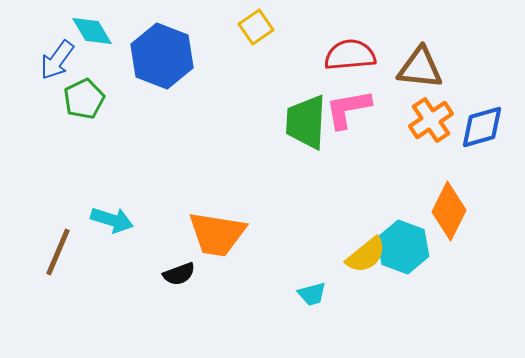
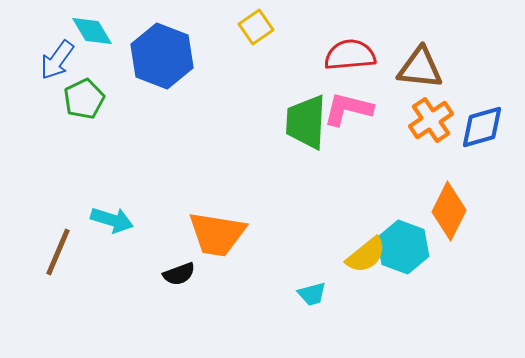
pink L-shape: rotated 24 degrees clockwise
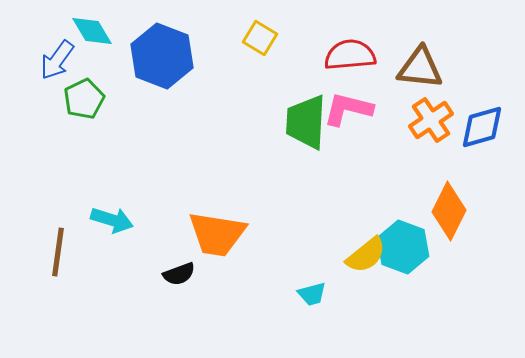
yellow square: moved 4 px right, 11 px down; rotated 24 degrees counterclockwise
brown line: rotated 15 degrees counterclockwise
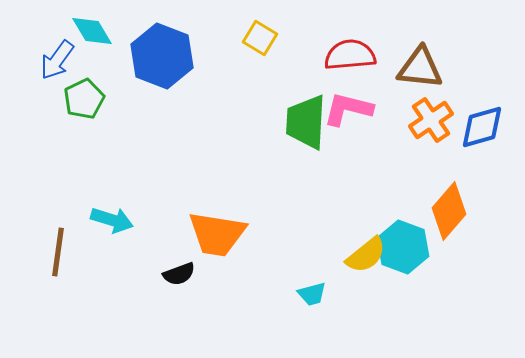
orange diamond: rotated 14 degrees clockwise
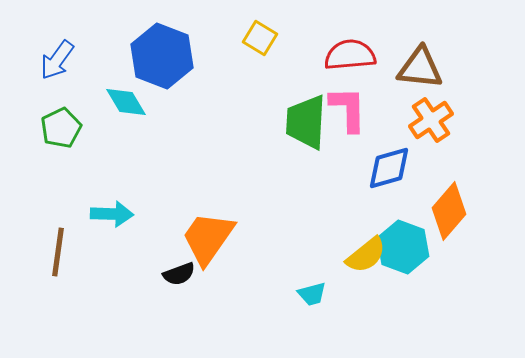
cyan diamond: moved 34 px right, 71 px down
green pentagon: moved 23 px left, 29 px down
pink L-shape: rotated 75 degrees clockwise
blue diamond: moved 93 px left, 41 px down
cyan arrow: moved 6 px up; rotated 15 degrees counterclockwise
orange trapezoid: moved 9 px left, 4 px down; rotated 116 degrees clockwise
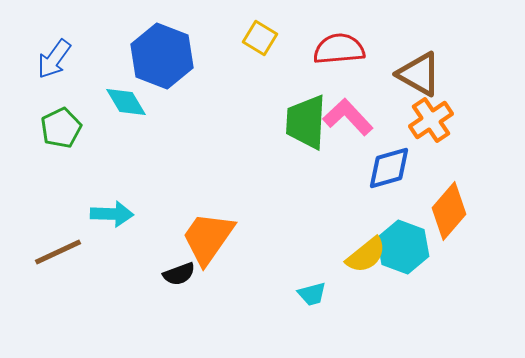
red semicircle: moved 11 px left, 6 px up
blue arrow: moved 3 px left, 1 px up
brown triangle: moved 1 px left, 6 px down; rotated 24 degrees clockwise
pink L-shape: moved 8 px down; rotated 42 degrees counterclockwise
brown line: rotated 57 degrees clockwise
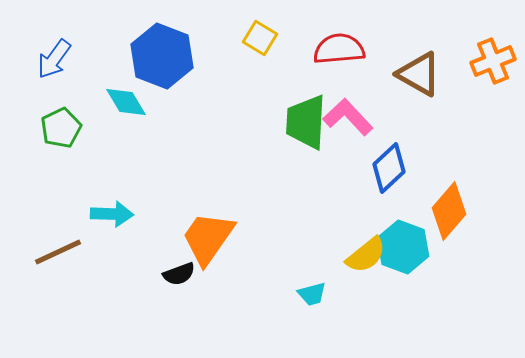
orange cross: moved 62 px right, 59 px up; rotated 12 degrees clockwise
blue diamond: rotated 27 degrees counterclockwise
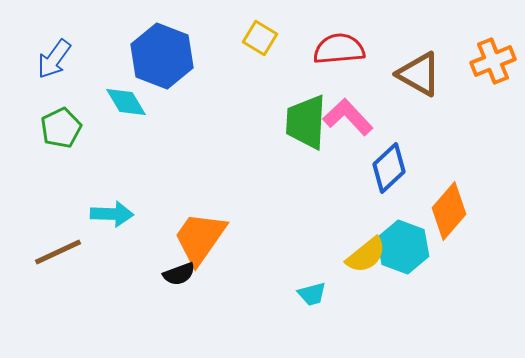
orange trapezoid: moved 8 px left
